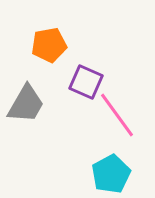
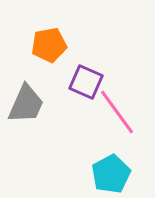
gray trapezoid: rotated 6 degrees counterclockwise
pink line: moved 3 px up
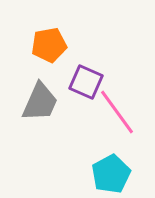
gray trapezoid: moved 14 px right, 2 px up
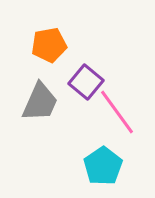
purple square: rotated 16 degrees clockwise
cyan pentagon: moved 8 px left, 8 px up; rotated 6 degrees counterclockwise
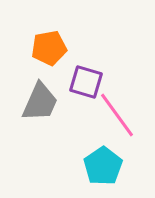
orange pentagon: moved 3 px down
purple square: rotated 24 degrees counterclockwise
pink line: moved 3 px down
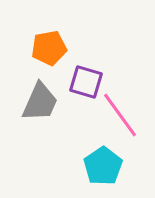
pink line: moved 3 px right
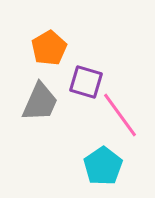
orange pentagon: rotated 20 degrees counterclockwise
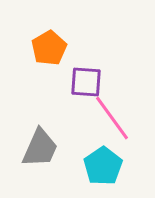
purple square: rotated 12 degrees counterclockwise
gray trapezoid: moved 46 px down
pink line: moved 8 px left, 3 px down
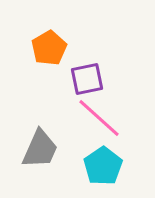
purple square: moved 1 px right, 3 px up; rotated 16 degrees counterclockwise
pink line: moved 13 px left; rotated 12 degrees counterclockwise
gray trapezoid: moved 1 px down
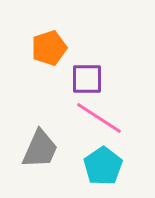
orange pentagon: rotated 12 degrees clockwise
purple square: rotated 12 degrees clockwise
pink line: rotated 9 degrees counterclockwise
